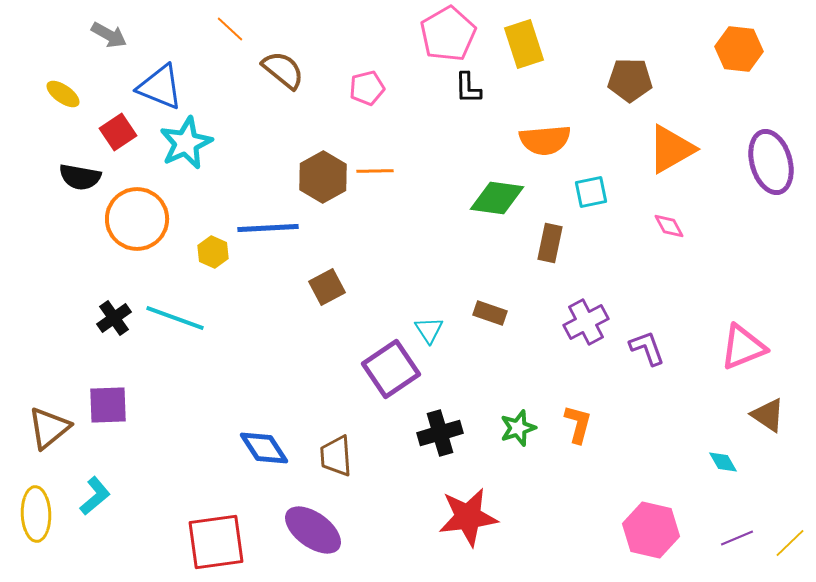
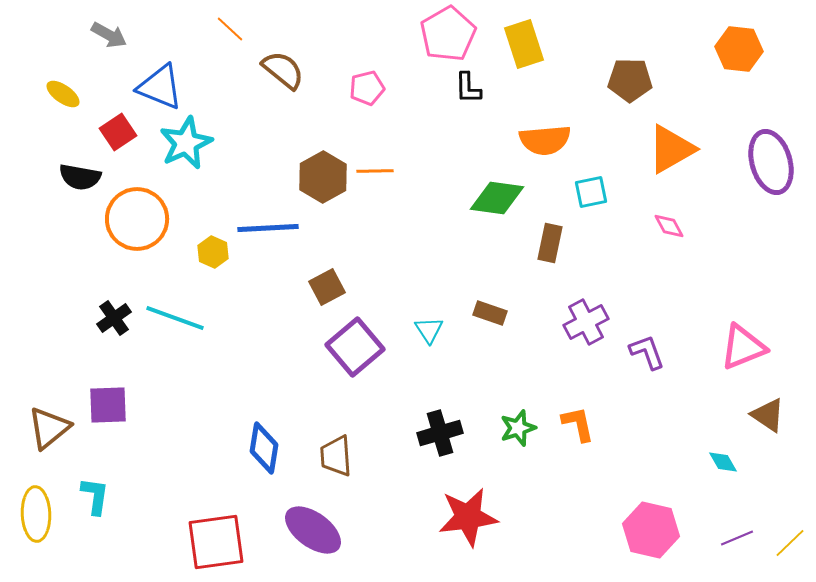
purple L-shape at (647, 348): moved 4 px down
purple square at (391, 369): moved 36 px left, 22 px up; rotated 6 degrees counterclockwise
orange L-shape at (578, 424): rotated 27 degrees counterclockwise
blue diamond at (264, 448): rotated 42 degrees clockwise
cyan L-shape at (95, 496): rotated 42 degrees counterclockwise
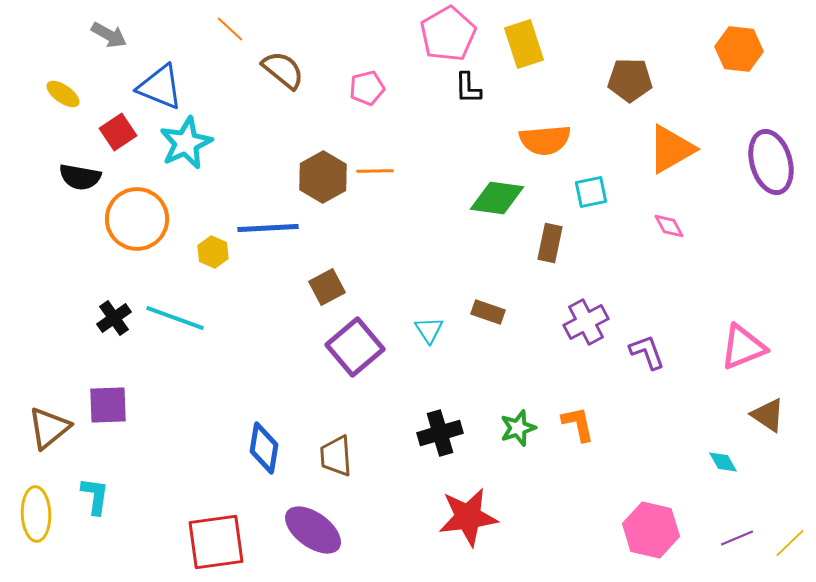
brown rectangle at (490, 313): moved 2 px left, 1 px up
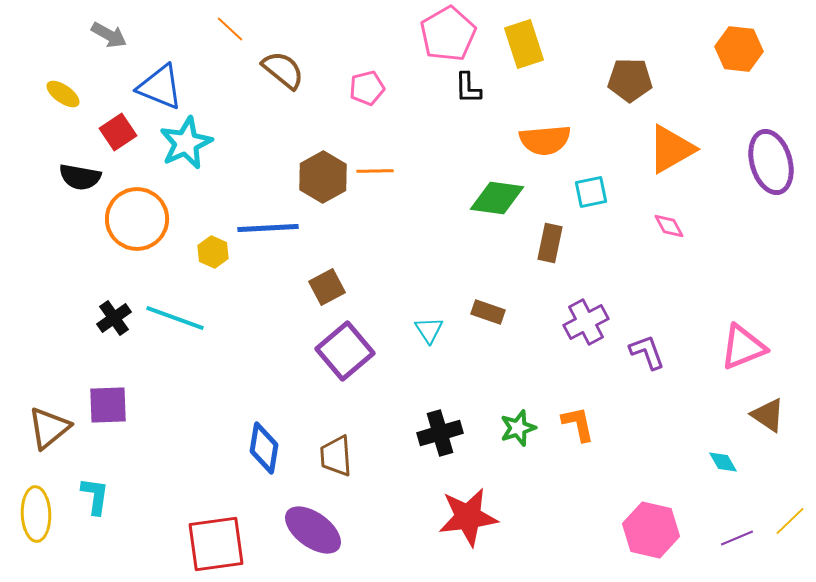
purple square at (355, 347): moved 10 px left, 4 px down
red square at (216, 542): moved 2 px down
yellow line at (790, 543): moved 22 px up
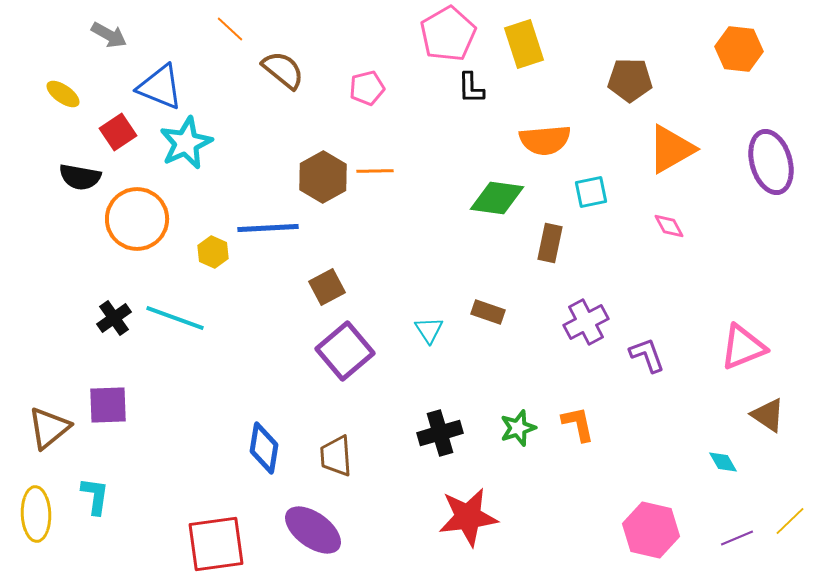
black L-shape at (468, 88): moved 3 px right
purple L-shape at (647, 352): moved 3 px down
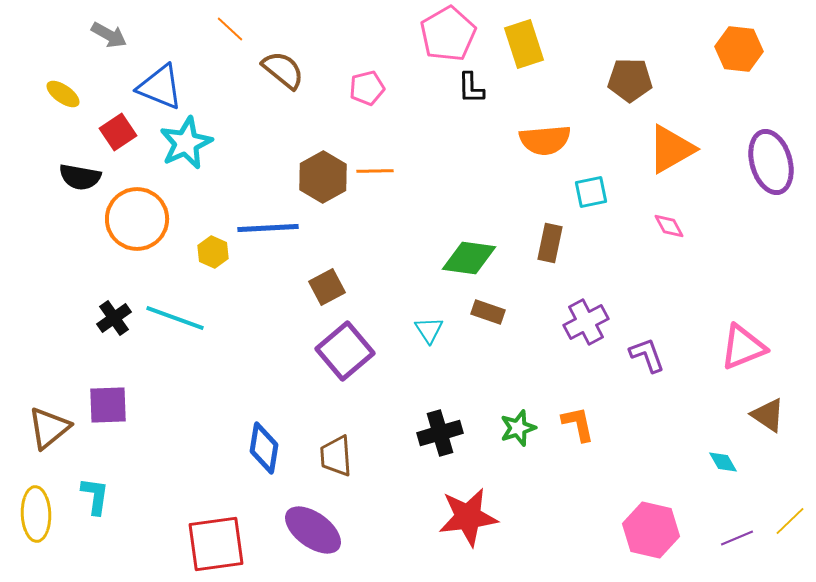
green diamond at (497, 198): moved 28 px left, 60 px down
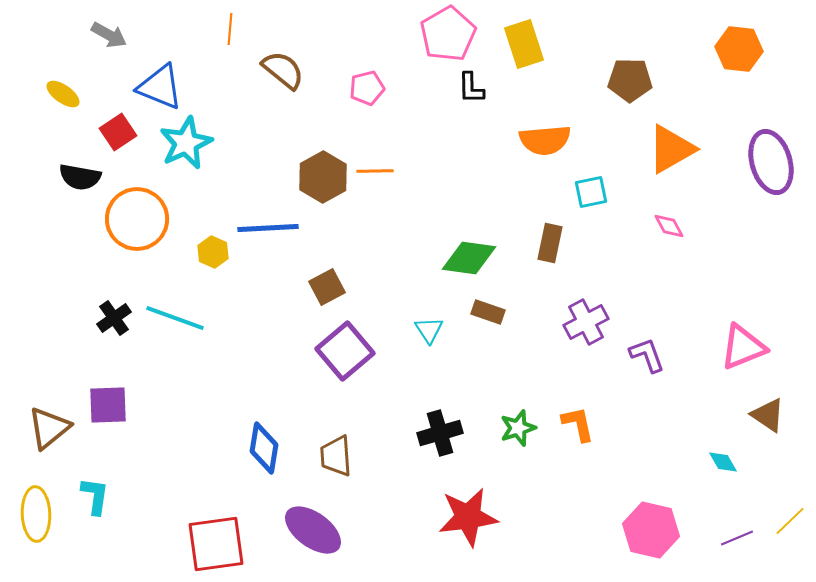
orange line at (230, 29): rotated 52 degrees clockwise
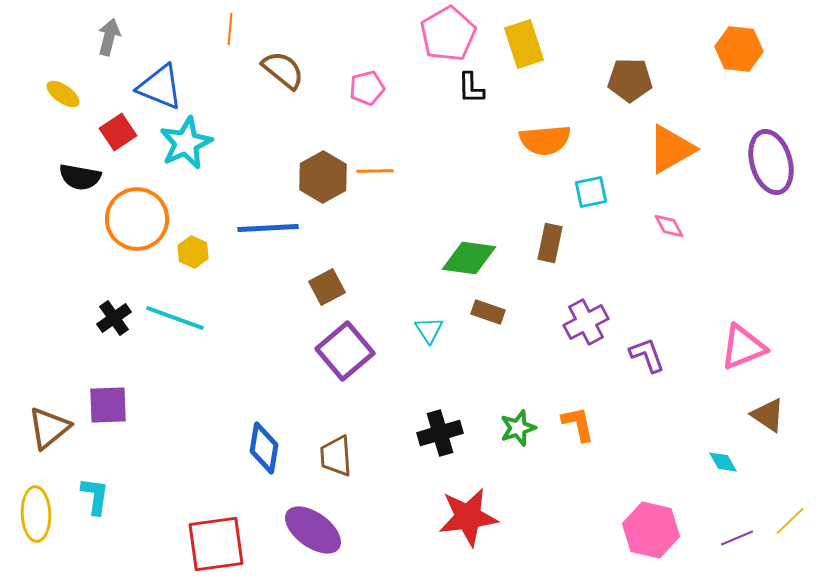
gray arrow at (109, 35): moved 2 px down; rotated 105 degrees counterclockwise
yellow hexagon at (213, 252): moved 20 px left
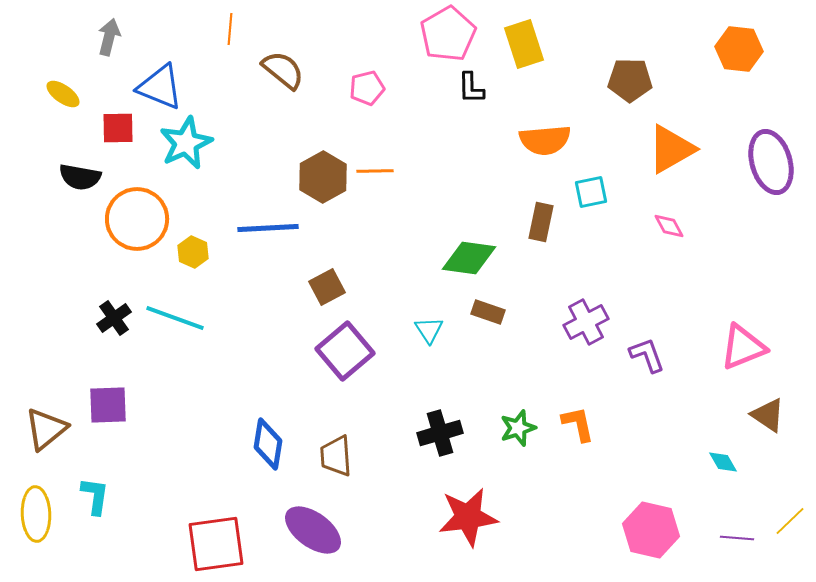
red square at (118, 132): moved 4 px up; rotated 33 degrees clockwise
brown rectangle at (550, 243): moved 9 px left, 21 px up
brown triangle at (49, 428): moved 3 px left, 1 px down
blue diamond at (264, 448): moved 4 px right, 4 px up
purple line at (737, 538): rotated 28 degrees clockwise
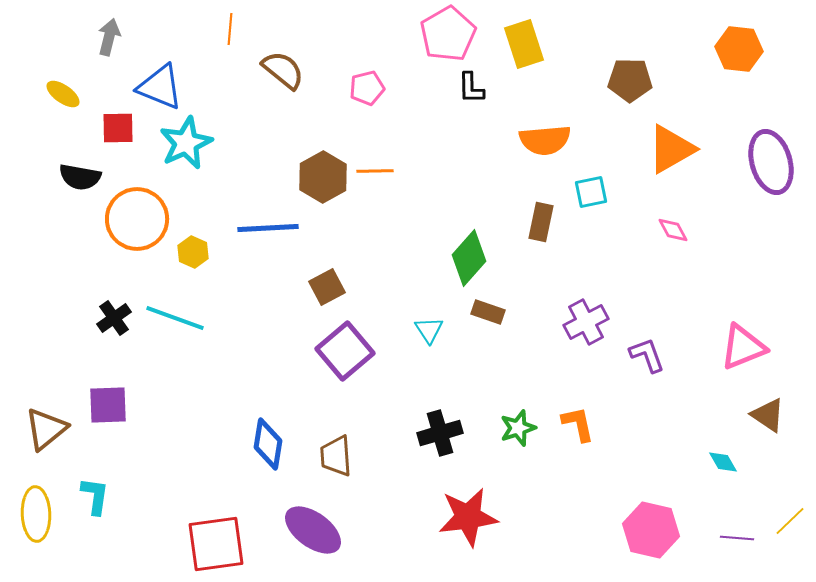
pink diamond at (669, 226): moved 4 px right, 4 px down
green diamond at (469, 258): rotated 56 degrees counterclockwise
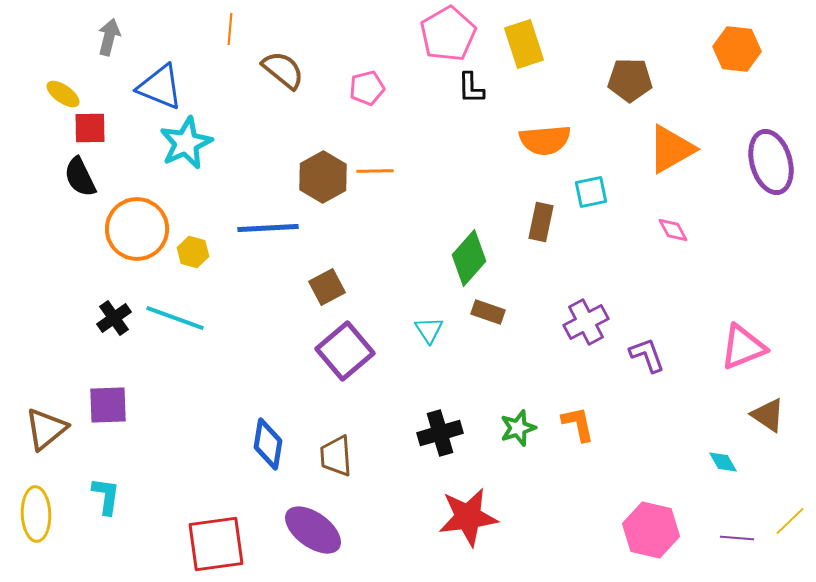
orange hexagon at (739, 49): moved 2 px left
red square at (118, 128): moved 28 px left
black semicircle at (80, 177): rotated 54 degrees clockwise
orange circle at (137, 219): moved 10 px down
yellow hexagon at (193, 252): rotated 8 degrees counterclockwise
cyan L-shape at (95, 496): moved 11 px right
